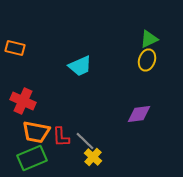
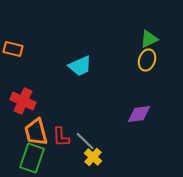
orange rectangle: moved 2 px left, 1 px down
orange trapezoid: rotated 64 degrees clockwise
green rectangle: rotated 48 degrees counterclockwise
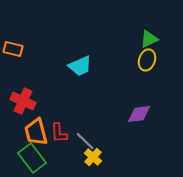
red L-shape: moved 2 px left, 4 px up
green rectangle: rotated 56 degrees counterclockwise
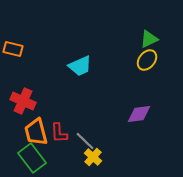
yellow ellipse: rotated 20 degrees clockwise
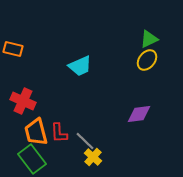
green rectangle: moved 1 px down
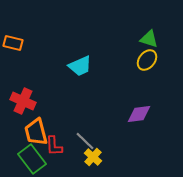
green triangle: rotated 42 degrees clockwise
orange rectangle: moved 6 px up
red L-shape: moved 5 px left, 13 px down
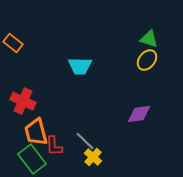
orange rectangle: rotated 24 degrees clockwise
cyan trapezoid: rotated 25 degrees clockwise
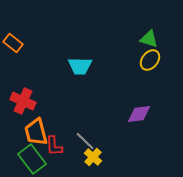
yellow ellipse: moved 3 px right
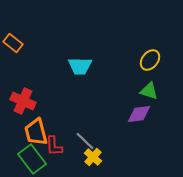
green triangle: moved 52 px down
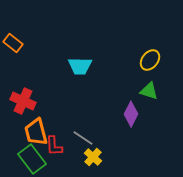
purple diamond: moved 8 px left; rotated 55 degrees counterclockwise
gray line: moved 2 px left, 3 px up; rotated 10 degrees counterclockwise
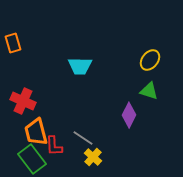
orange rectangle: rotated 36 degrees clockwise
purple diamond: moved 2 px left, 1 px down
